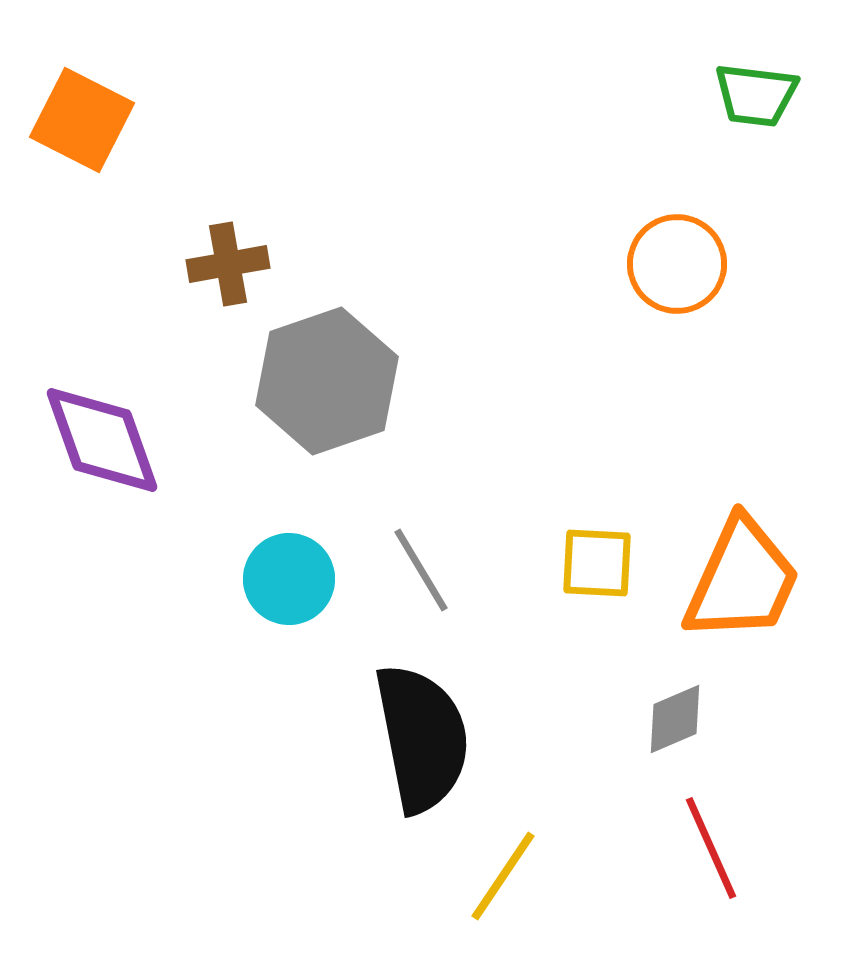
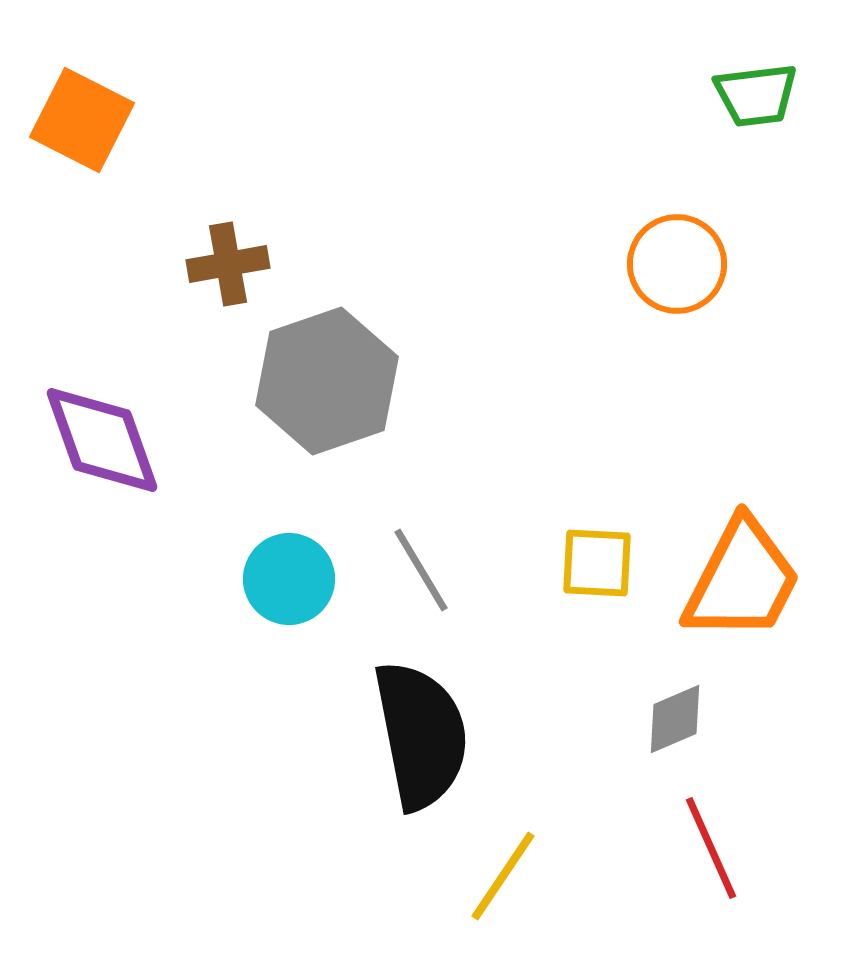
green trapezoid: rotated 14 degrees counterclockwise
orange trapezoid: rotated 3 degrees clockwise
black semicircle: moved 1 px left, 3 px up
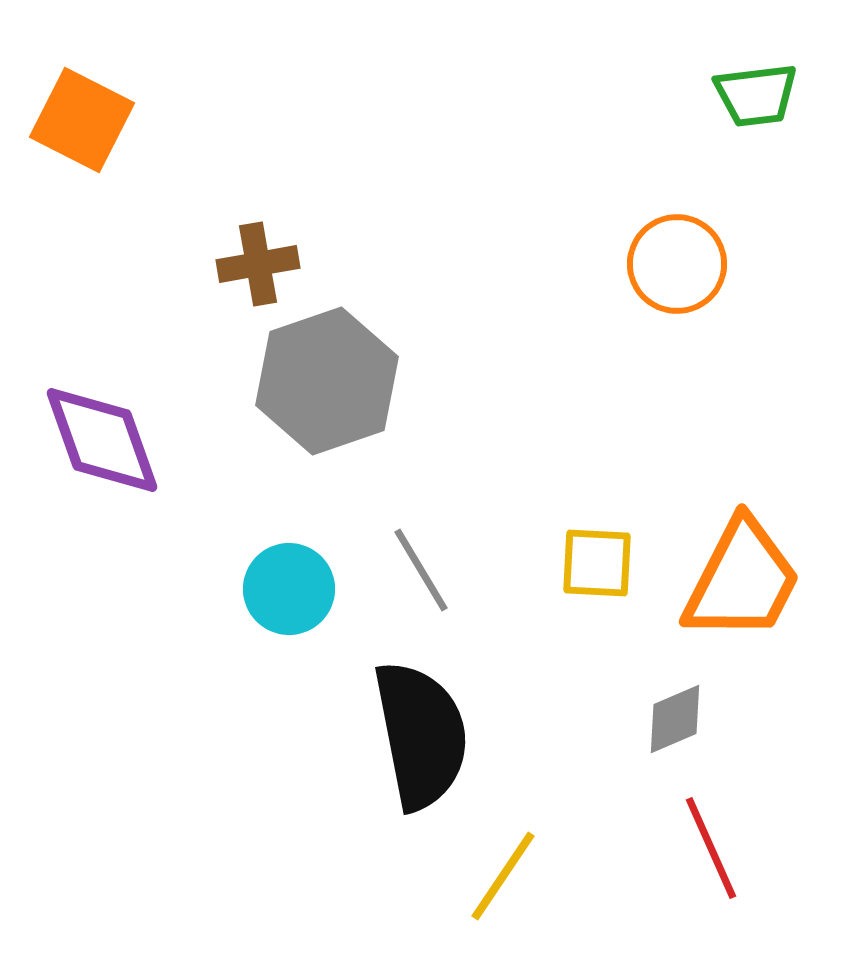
brown cross: moved 30 px right
cyan circle: moved 10 px down
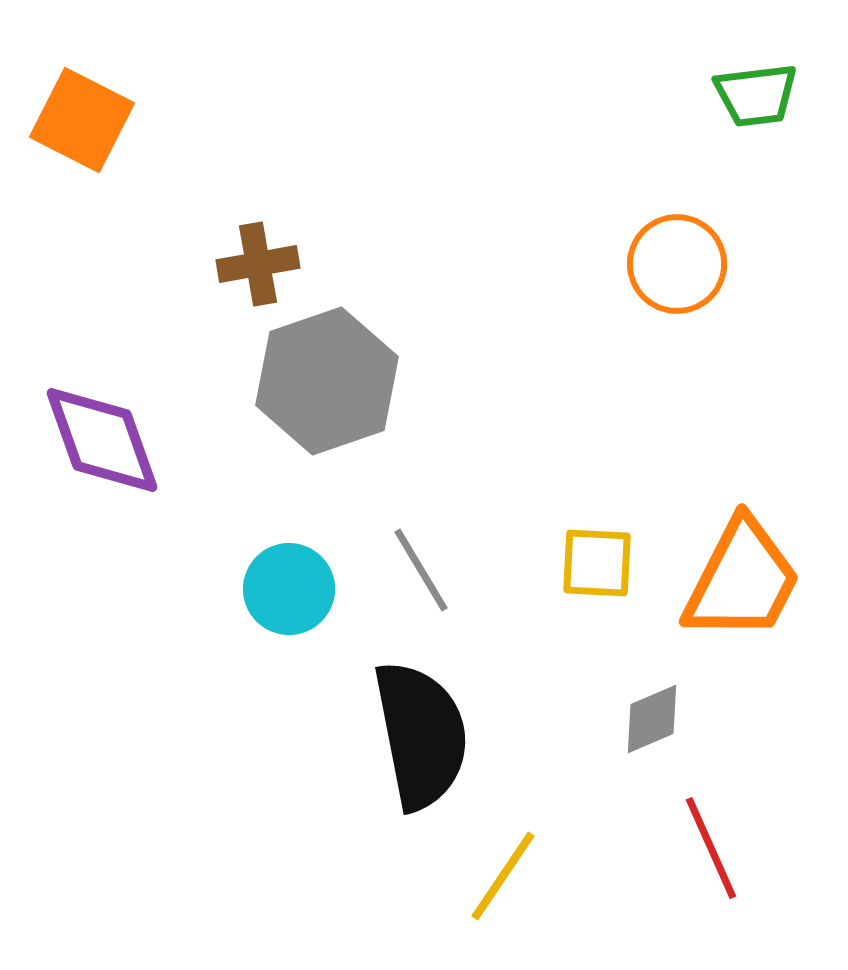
gray diamond: moved 23 px left
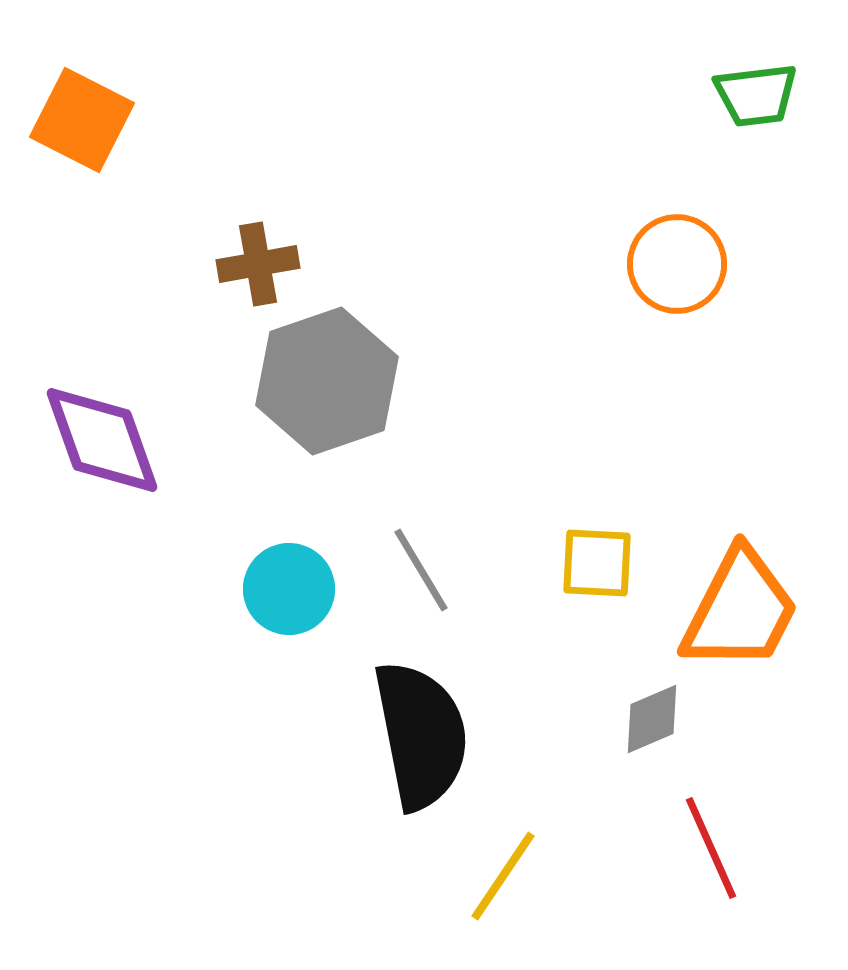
orange trapezoid: moved 2 px left, 30 px down
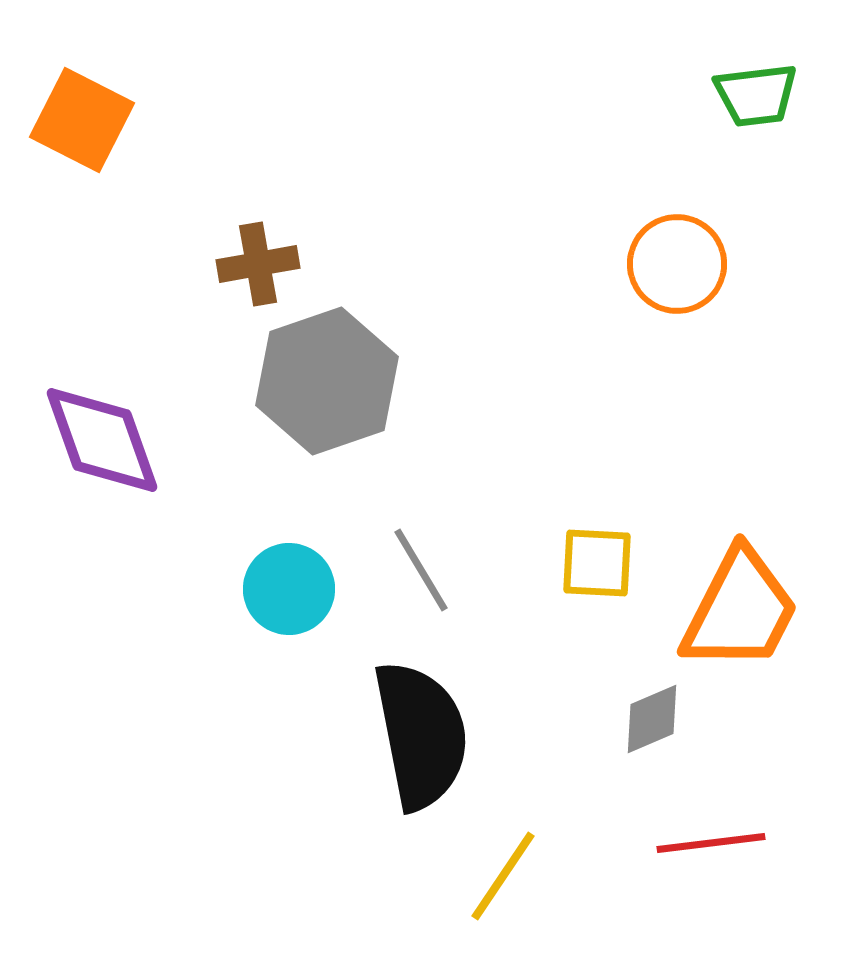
red line: moved 5 px up; rotated 73 degrees counterclockwise
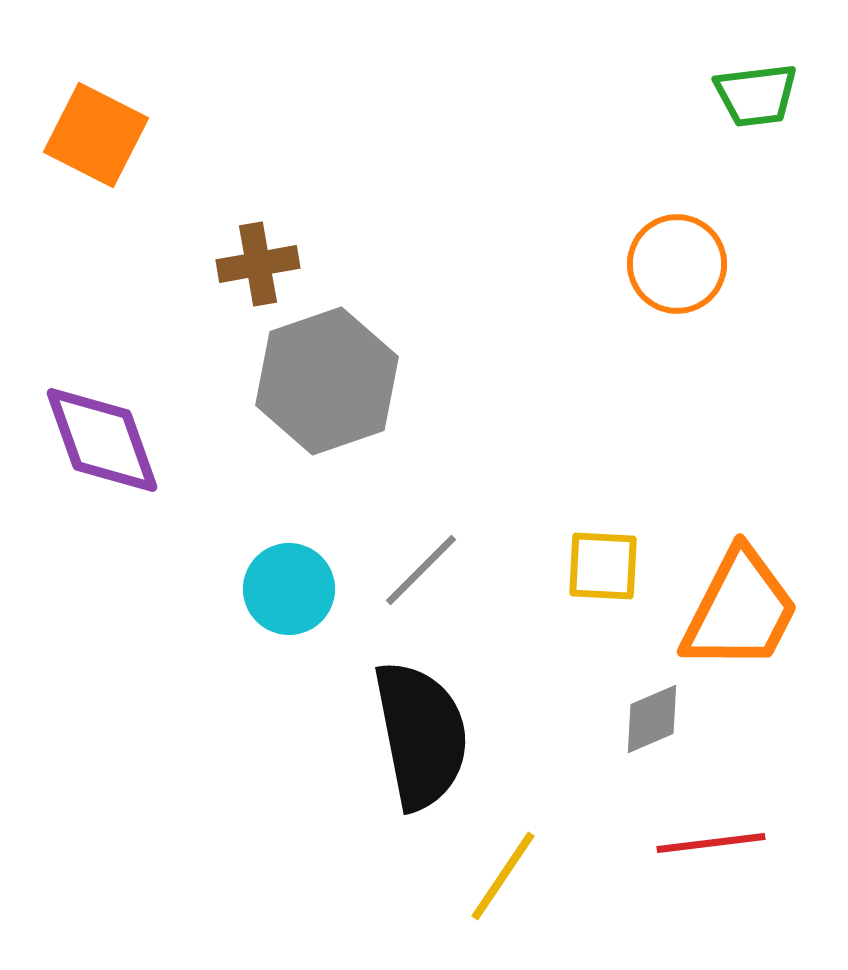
orange square: moved 14 px right, 15 px down
yellow square: moved 6 px right, 3 px down
gray line: rotated 76 degrees clockwise
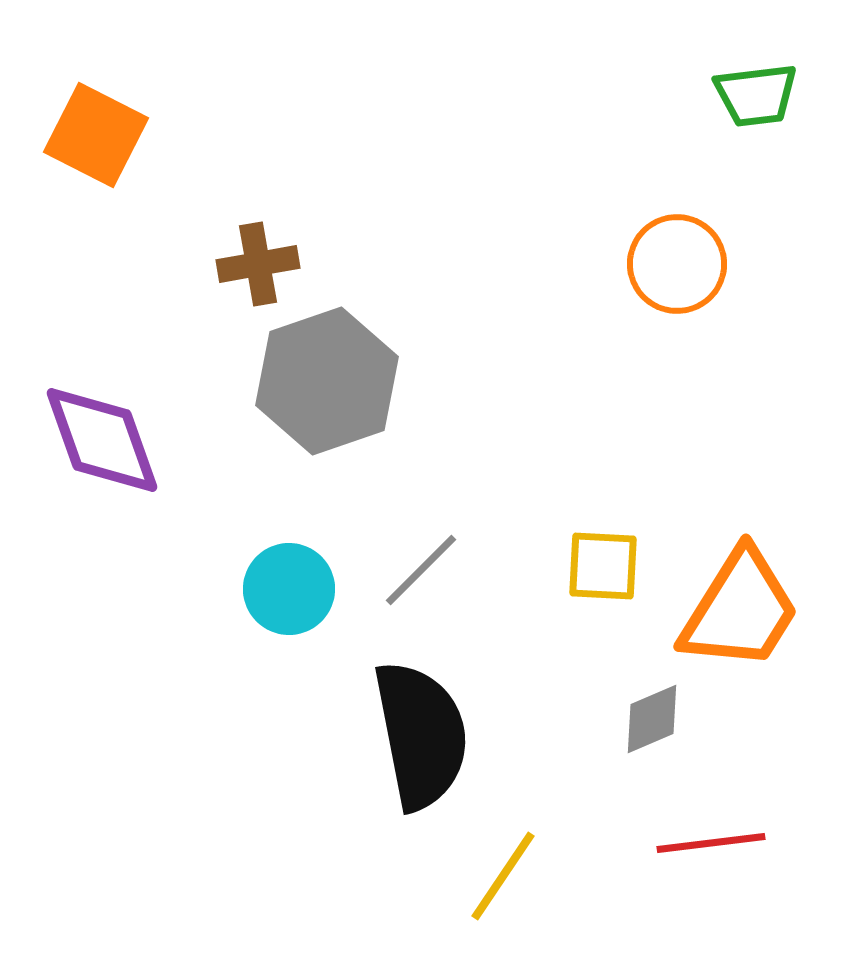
orange trapezoid: rotated 5 degrees clockwise
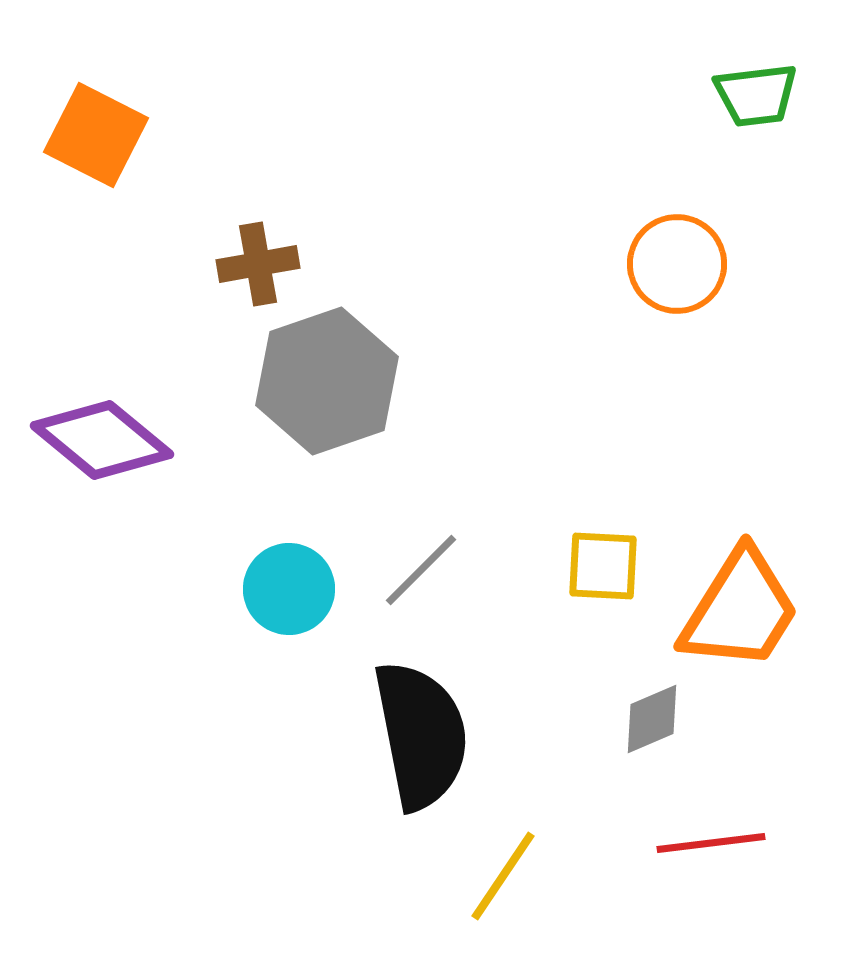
purple diamond: rotated 31 degrees counterclockwise
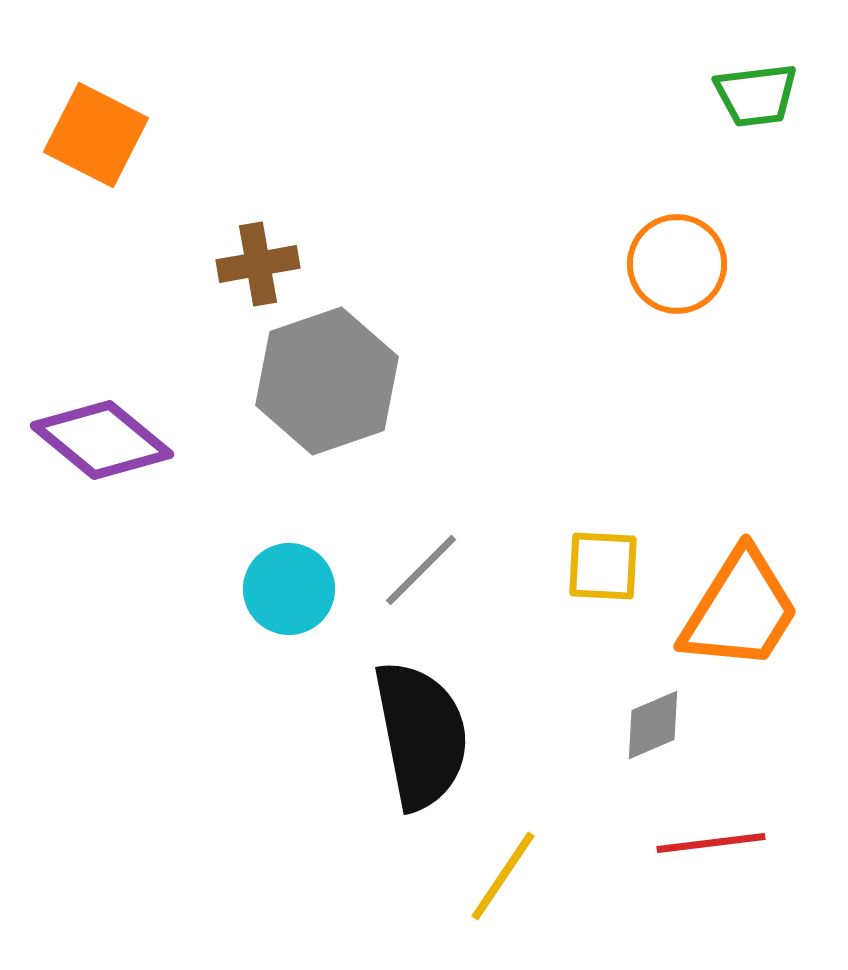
gray diamond: moved 1 px right, 6 px down
